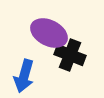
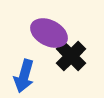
black cross: moved 1 px right, 1 px down; rotated 24 degrees clockwise
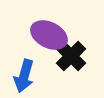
purple ellipse: moved 2 px down
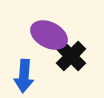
blue arrow: rotated 12 degrees counterclockwise
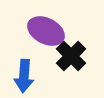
purple ellipse: moved 3 px left, 4 px up
